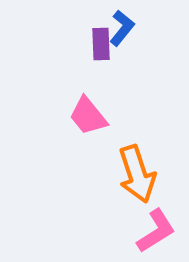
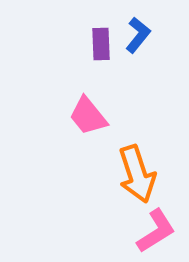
blue L-shape: moved 16 px right, 7 px down
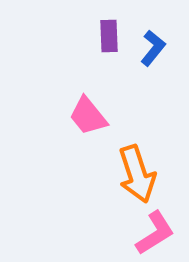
blue L-shape: moved 15 px right, 13 px down
purple rectangle: moved 8 px right, 8 px up
pink L-shape: moved 1 px left, 2 px down
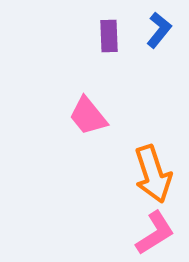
blue L-shape: moved 6 px right, 18 px up
orange arrow: moved 16 px right
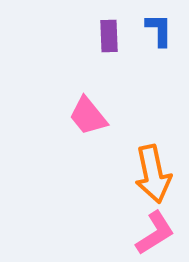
blue L-shape: rotated 39 degrees counterclockwise
orange arrow: rotated 6 degrees clockwise
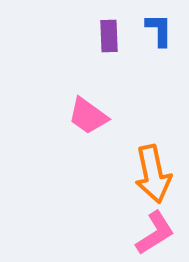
pink trapezoid: rotated 15 degrees counterclockwise
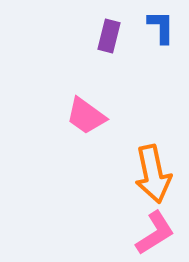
blue L-shape: moved 2 px right, 3 px up
purple rectangle: rotated 16 degrees clockwise
pink trapezoid: moved 2 px left
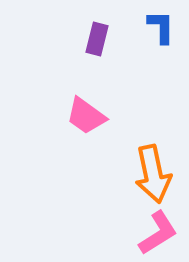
purple rectangle: moved 12 px left, 3 px down
pink L-shape: moved 3 px right
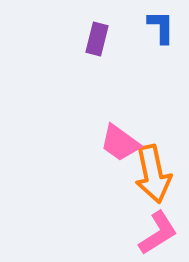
pink trapezoid: moved 34 px right, 27 px down
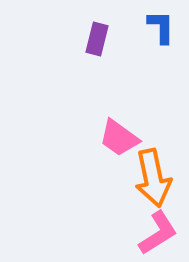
pink trapezoid: moved 1 px left, 5 px up
orange arrow: moved 4 px down
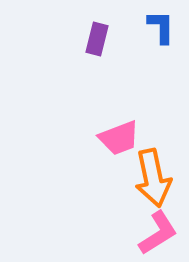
pink trapezoid: rotated 57 degrees counterclockwise
